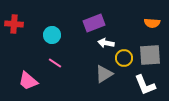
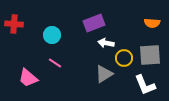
pink trapezoid: moved 3 px up
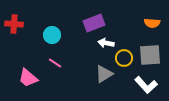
white L-shape: moved 1 px right; rotated 20 degrees counterclockwise
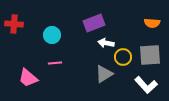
yellow circle: moved 1 px left, 1 px up
pink line: rotated 40 degrees counterclockwise
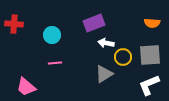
pink trapezoid: moved 2 px left, 9 px down
white L-shape: moved 3 px right; rotated 110 degrees clockwise
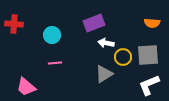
gray square: moved 2 px left
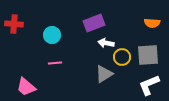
yellow circle: moved 1 px left
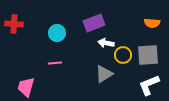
cyan circle: moved 5 px right, 2 px up
yellow circle: moved 1 px right, 2 px up
pink trapezoid: rotated 65 degrees clockwise
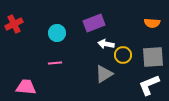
red cross: rotated 30 degrees counterclockwise
white arrow: moved 1 px down
gray square: moved 5 px right, 2 px down
pink trapezoid: rotated 80 degrees clockwise
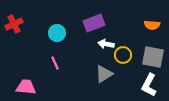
orange semicircle: moved 2 px down
gray square: rotated 15 degrees clockwise
pink line: rotated 72 degrees clockwise
white L-shape: rotated 40 degrees counterclockwise
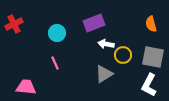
orange semicircle: moved 1 px left, 1 px up; rotated 70 degrees clockwise
